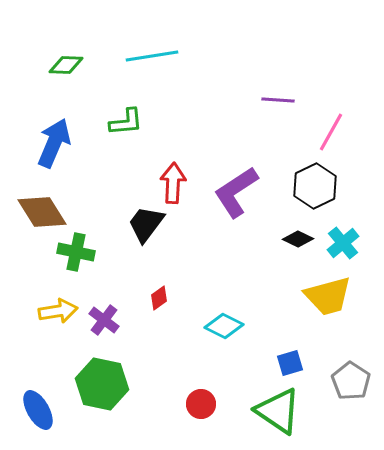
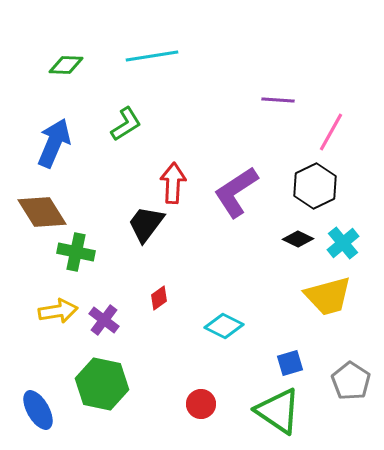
green L-shape: moved 2 px down; rotated 27 degrees counterclockwise
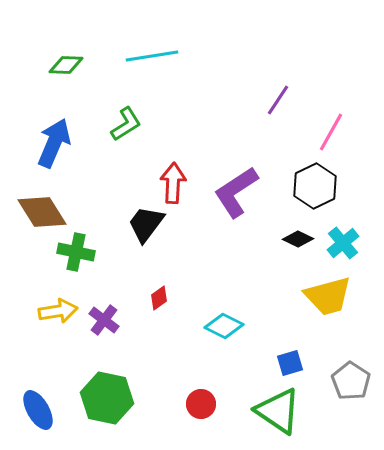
purple line: rotated 60 degrees counterclockwise
green hexagon: moved 5 px right, 14 px down
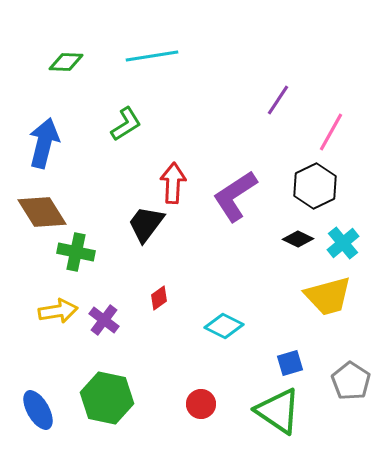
green diamond: moved 3 px up
blue arrow: moved 10 px left; rotated 9 degrees counterclockwise
purple L-shape: moved 1 px left, 4 px down
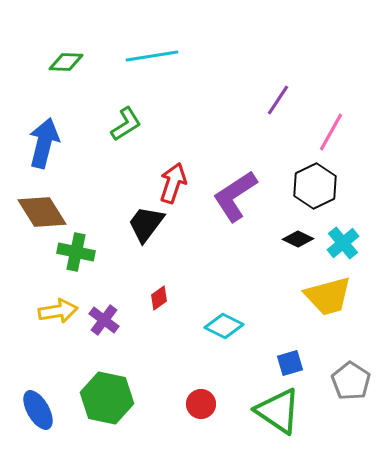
red arrow: rotated 15 degrees clockwise
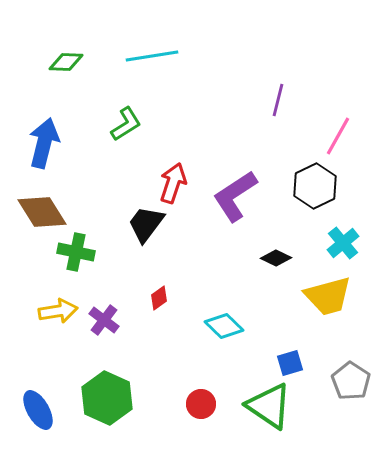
purple line: rotated 20 degrees counterclockwise
pink line: moved 7 px right, 4 px down
black diamond: moved 22 px left, 19 px down
cyan diamond: rotated 18 degrees clockwise
green hexagon: rotated 12 degrees clockwise
green triangle: moved 9 px left, 5 px up
